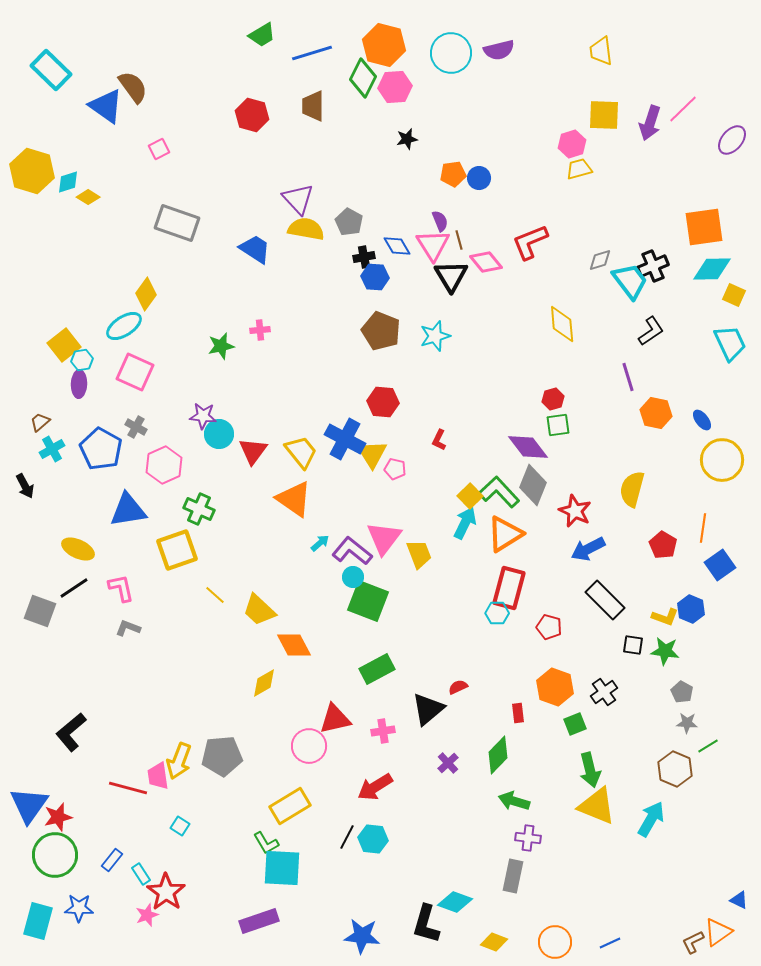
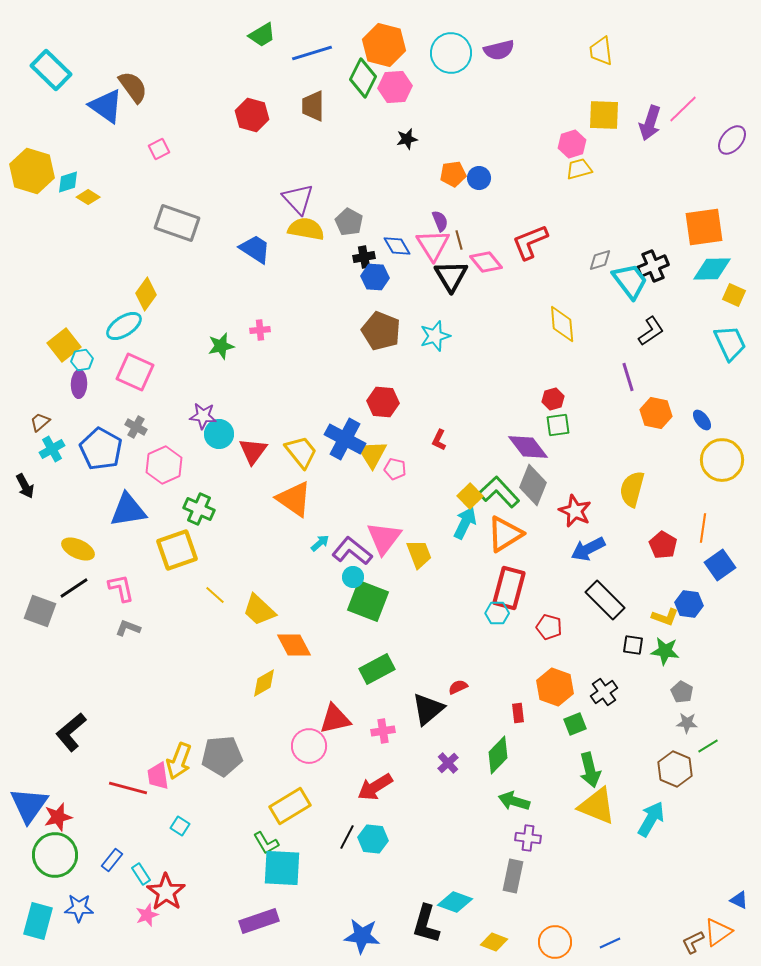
blue hexagon at (691, 609): moved 2 px left, 5 px up; rotated 16 degrees counterclockwise
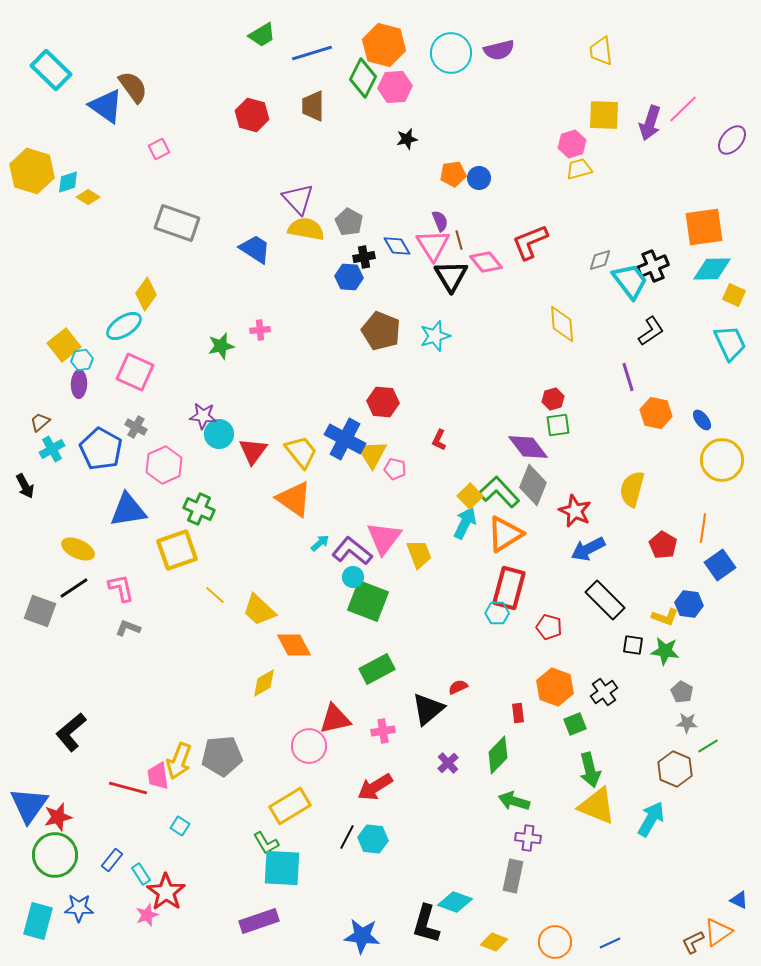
blue hexagon at (375, 277): moved 26 px left
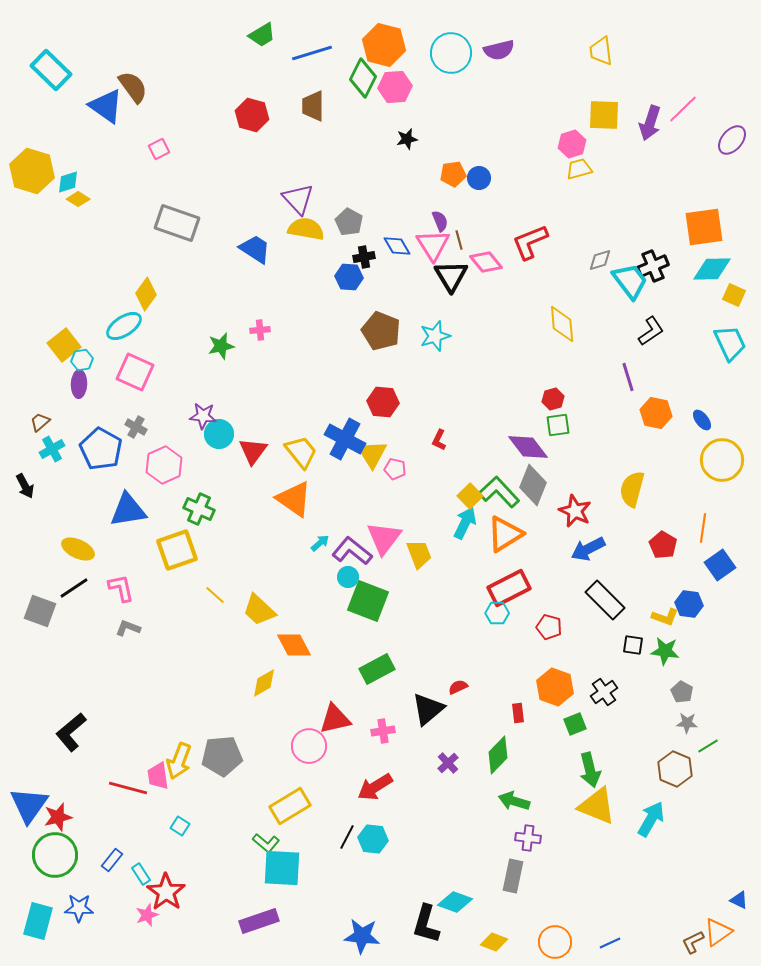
yellow diamond at (88, 197): moved 10 px left, 2 px down
cyan circle at (353, 577): moved 5 px left
red rectangle at (509, 588): rotated 48 degrees clockwise
green L-shape at (266, 843): rotated 20 degrees counterclockwise
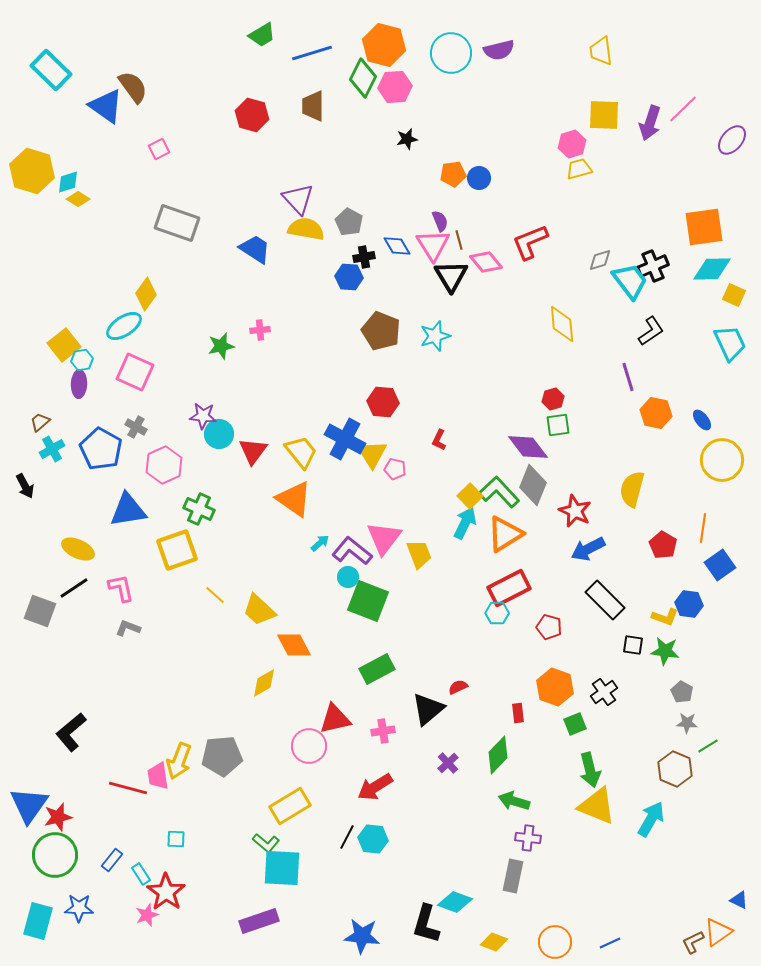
cyan square at (180, 826): moved 4 px left, 13 px down; rotated 30 degrees counterclockwise
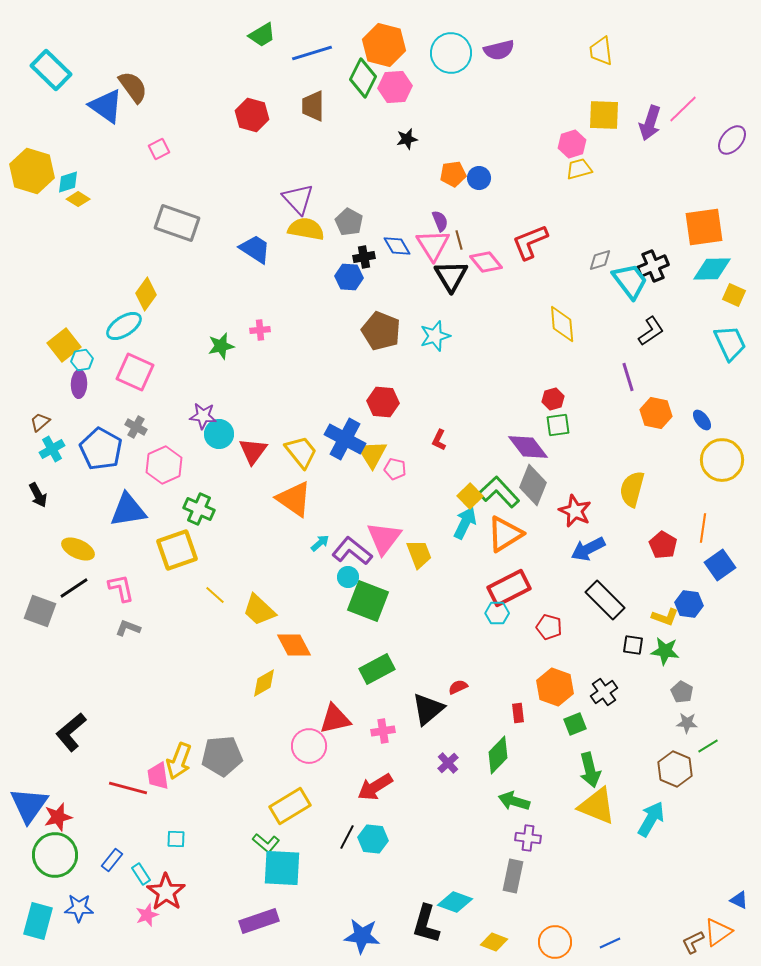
black arrow at (25, 486): moved 13 px right, 9 px down
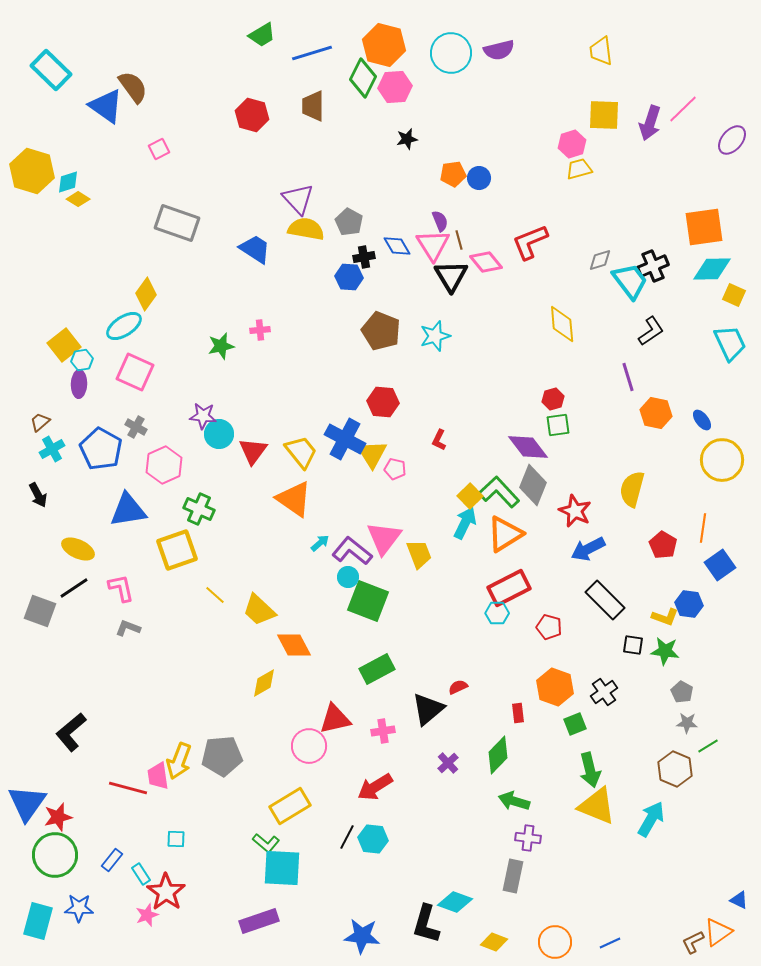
blue triangle at (29, 805): moved 2 px left, 2 px up
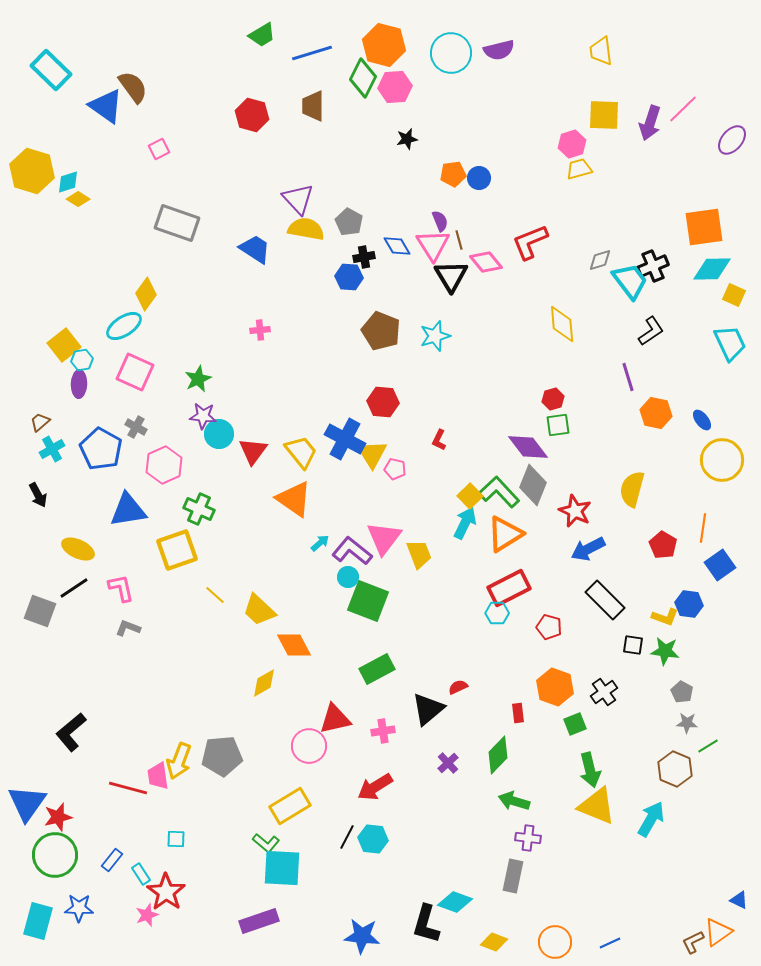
green star at (221, 346): moved 23 px left, 33 px down; rotated 12 degrees counterclockwise
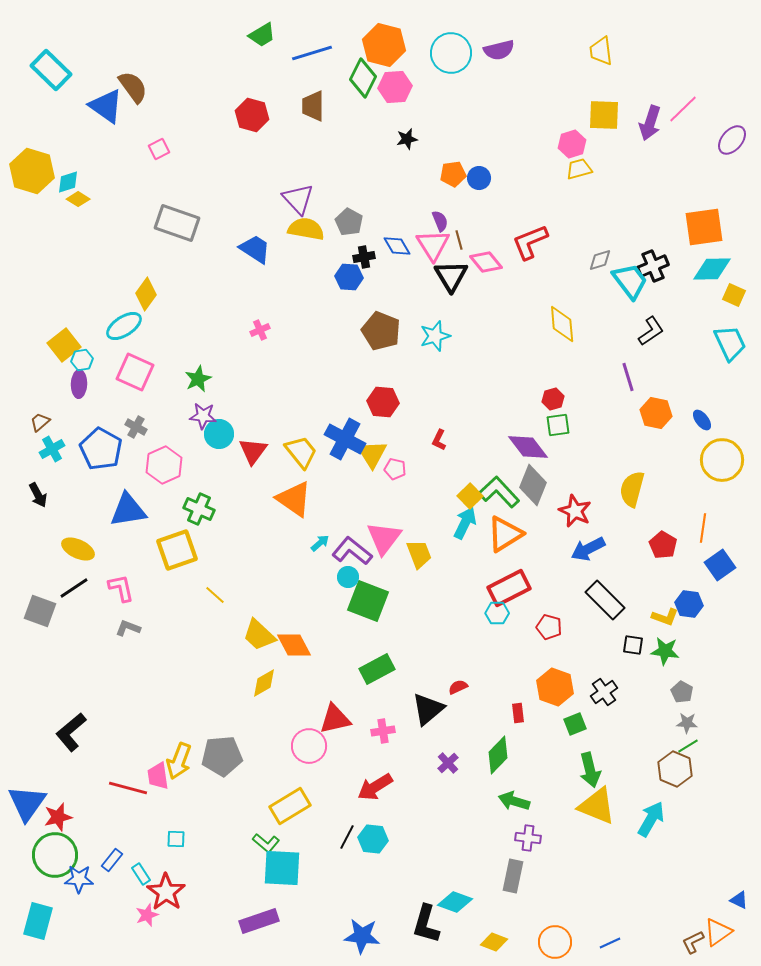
pink cross at (260, 330): rotated 18 degrees counterclockwise
yellow trapezoid at (259, 610): moved 25 px down
green line at (708, 746): moved 20 px left
blue star at (79, 908): moved 29 px up
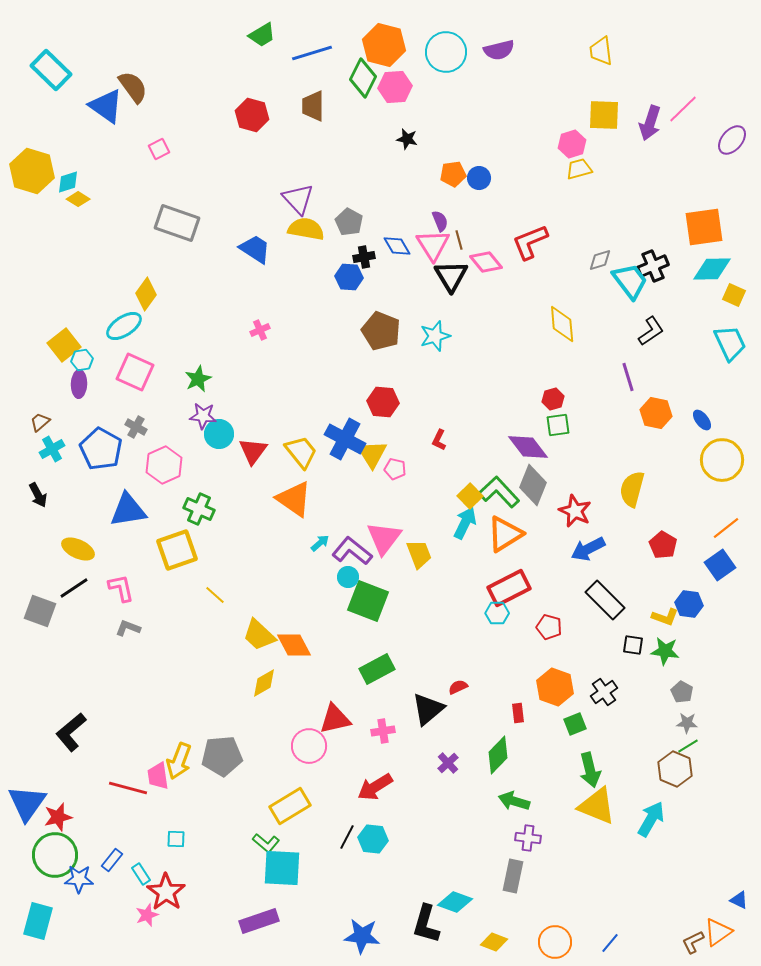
cyan circle at (451, 53): moved 5 px left, 1 px up
black star at (407, 139): rotated 25 degrees clockwise
orange line at (703, 528): moved 23 px right; rotated 44 degrees clockwise
blue line at (610, 943): rotated 25 degrees counterclockwise
